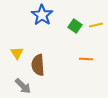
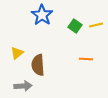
yellow triangle: rotated 24 degrees clockwise
gray arrow: rotated 48 degrees counterclockwise
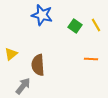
blue star: rotated 20 degrees counterclockwise
yellow line: rotated 72 degrees clockwise
yellow triangle: moved 6 px left, 1 px down
orange line: moved 5 px right
gray arrow: rotated 48 degrees counterclockwise
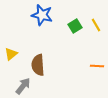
green square: rotated 24 degrees clockwise
orange line: moved 6 px right, 7 px down
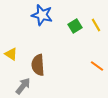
yellow triangle: rotated 48 degrees counterclockwise
orange line: rotated 32 degrees clockwise
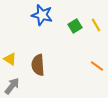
yellow triangle: moved 1 px left, 5 px down
gray arrow: moved 11 px left
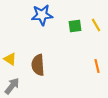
blue star: rotated 20 degrees counterclockwise
green square: rotated 24 degrees clockwise
orange line: rotated 40 degrees clockwise
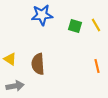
green square: rotated 24 degrees clockwise
brown semicircle: moved 1 px up
gray arrow: moved 3 px right; rotated 42 degrees clockwise
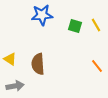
orange line: rotated 24 degrees counterclockwise
